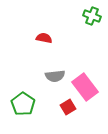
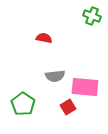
pink rectangle: rotated 48 degrees counterclockwise
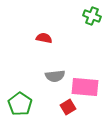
green pentagon: moved 3 px left
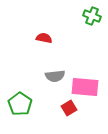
red square: moved 1 px right, 1 px down
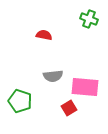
green cross: moved 3 px left, 3 px down
red semicircle: moved 3 px up
gray semicircle: moved 2 px left
green pentagon: moved 3 px up; rotated 15 degrees counterclockwise
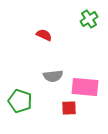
green cross: rotated 36 degrees clockwise
red semicircle: rotated 14 degrees clockwise
red square: rotated 28 degrees clockwise
